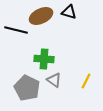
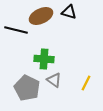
yellow line: moved 2 px down
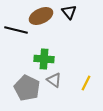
black triangle: rotated 35 degrees clockwise
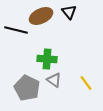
green cross: moved 3 px right
yellow line: rotated 63 degrees counterclockwise
